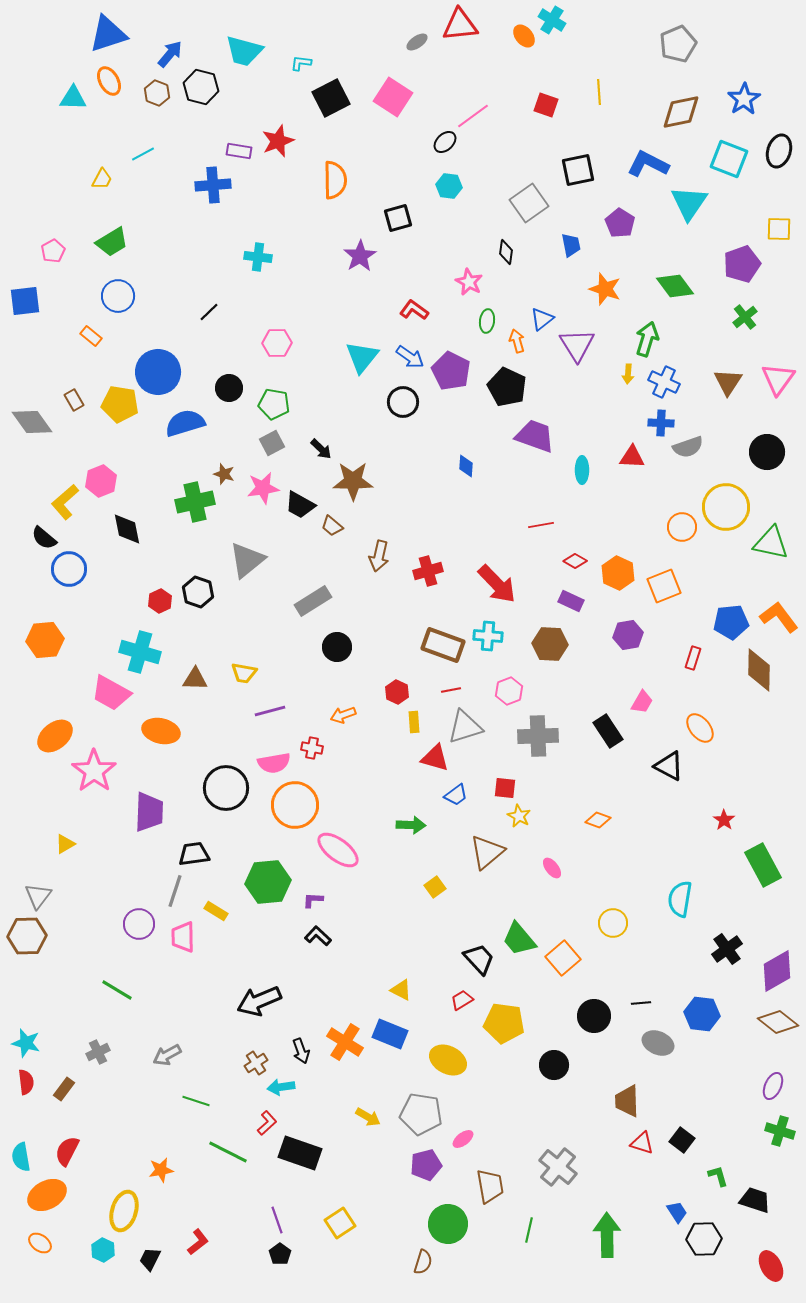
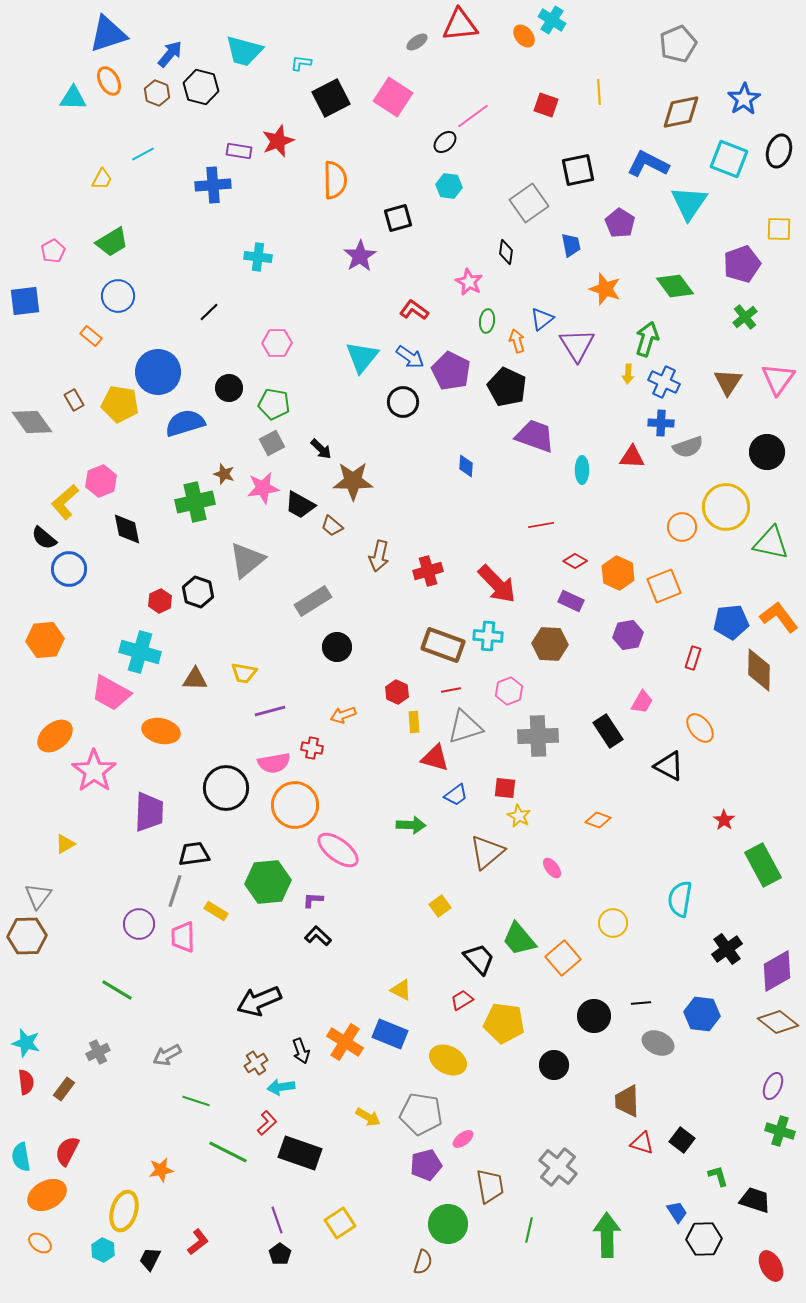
yellow square at (435, 887): moved 5 px right, 19 px down
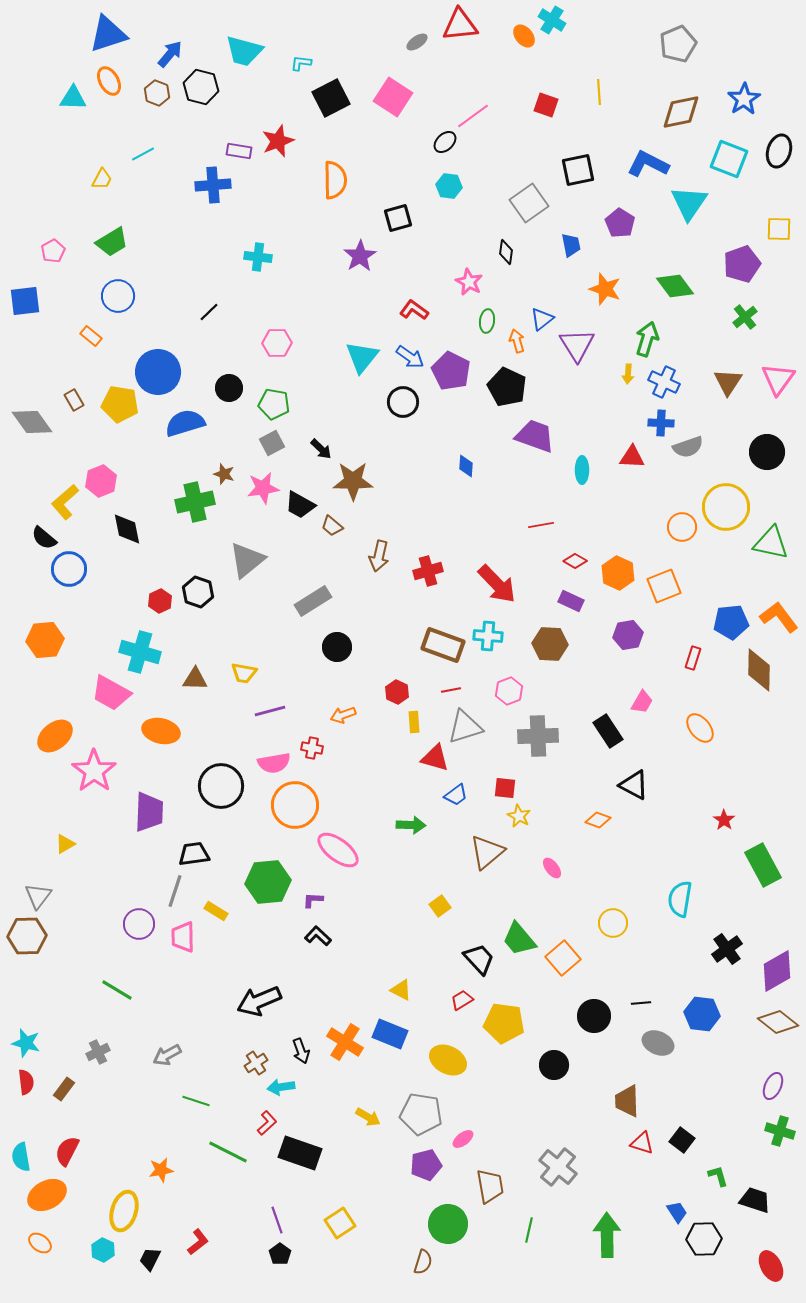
black triangle at (669, 766): moved 35 px left, 19 px down
black circle at (226, 788): moved 5 px left, 2 px up
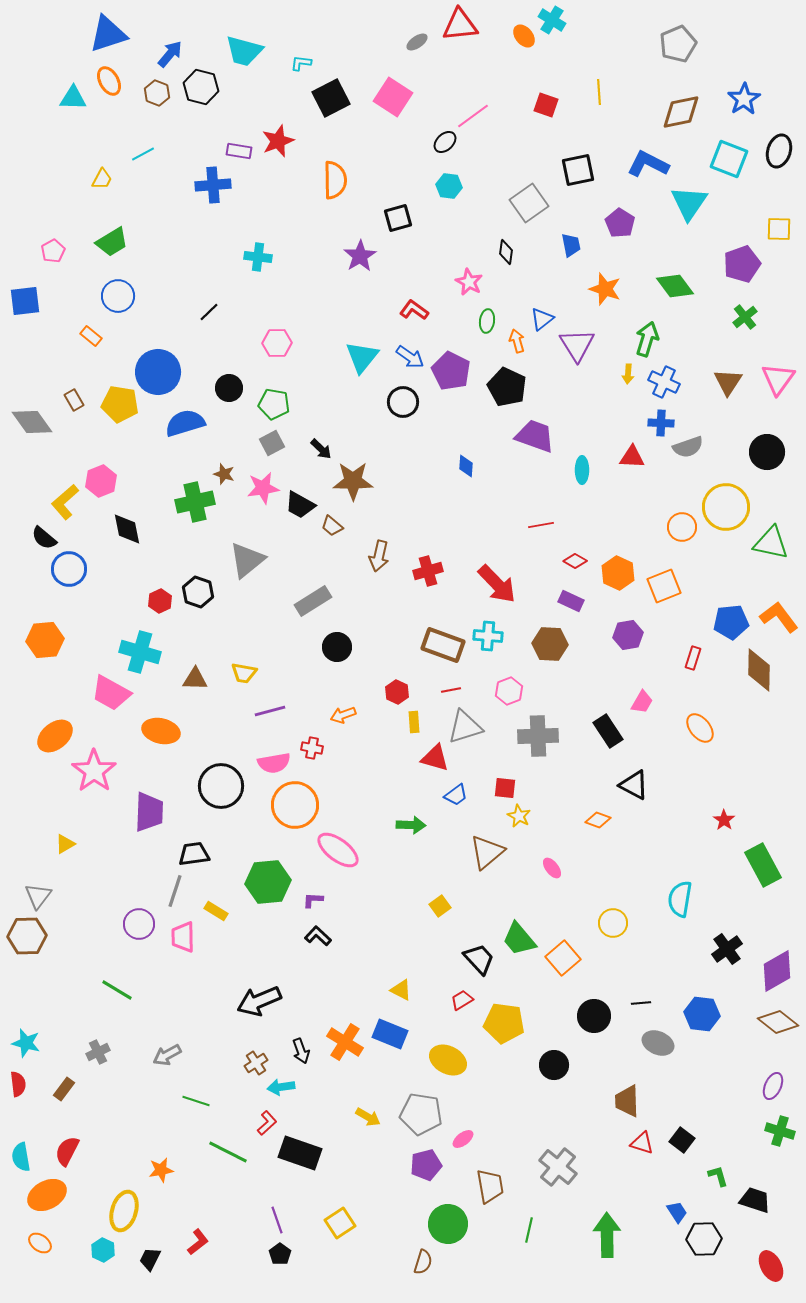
red semicircle at (26, 1082): moved 8 px left, 2 px down
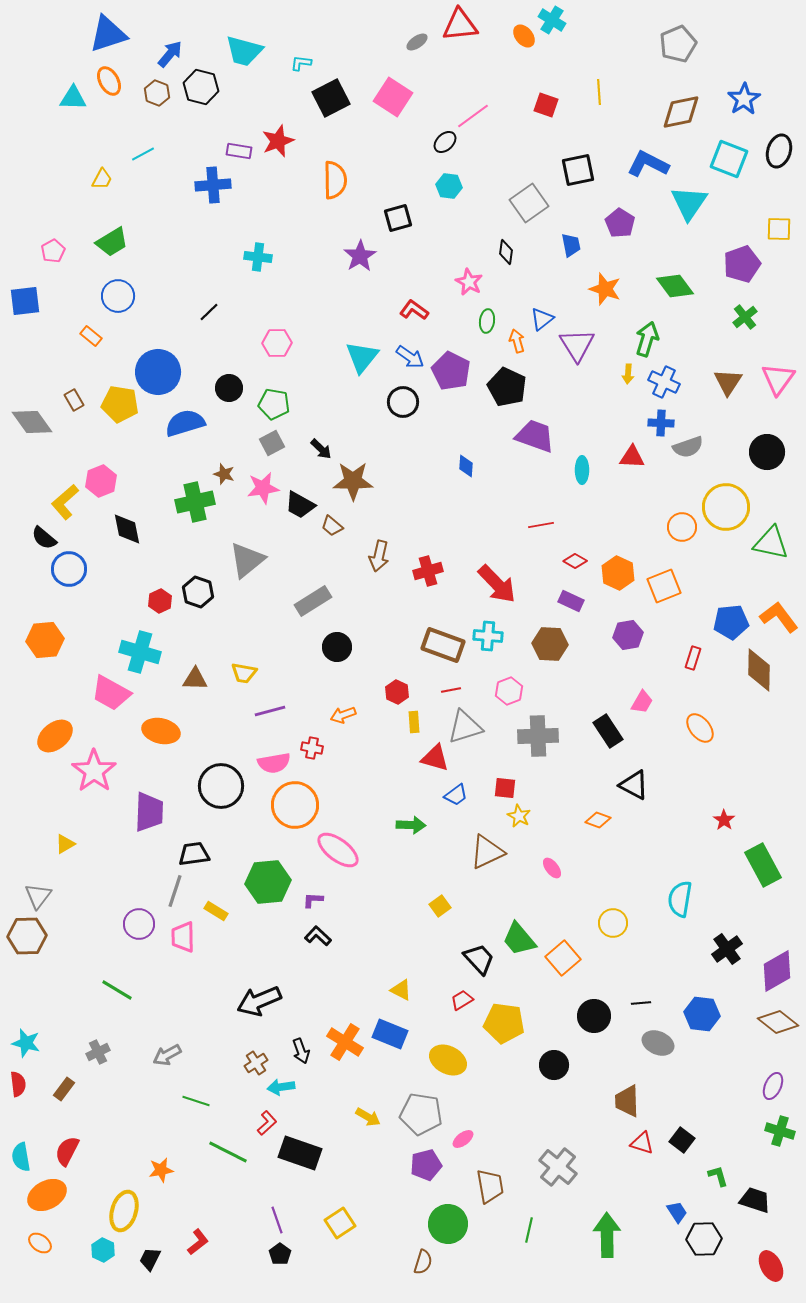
brown triangle at (487, 852): rotated 15 degrees clockwise
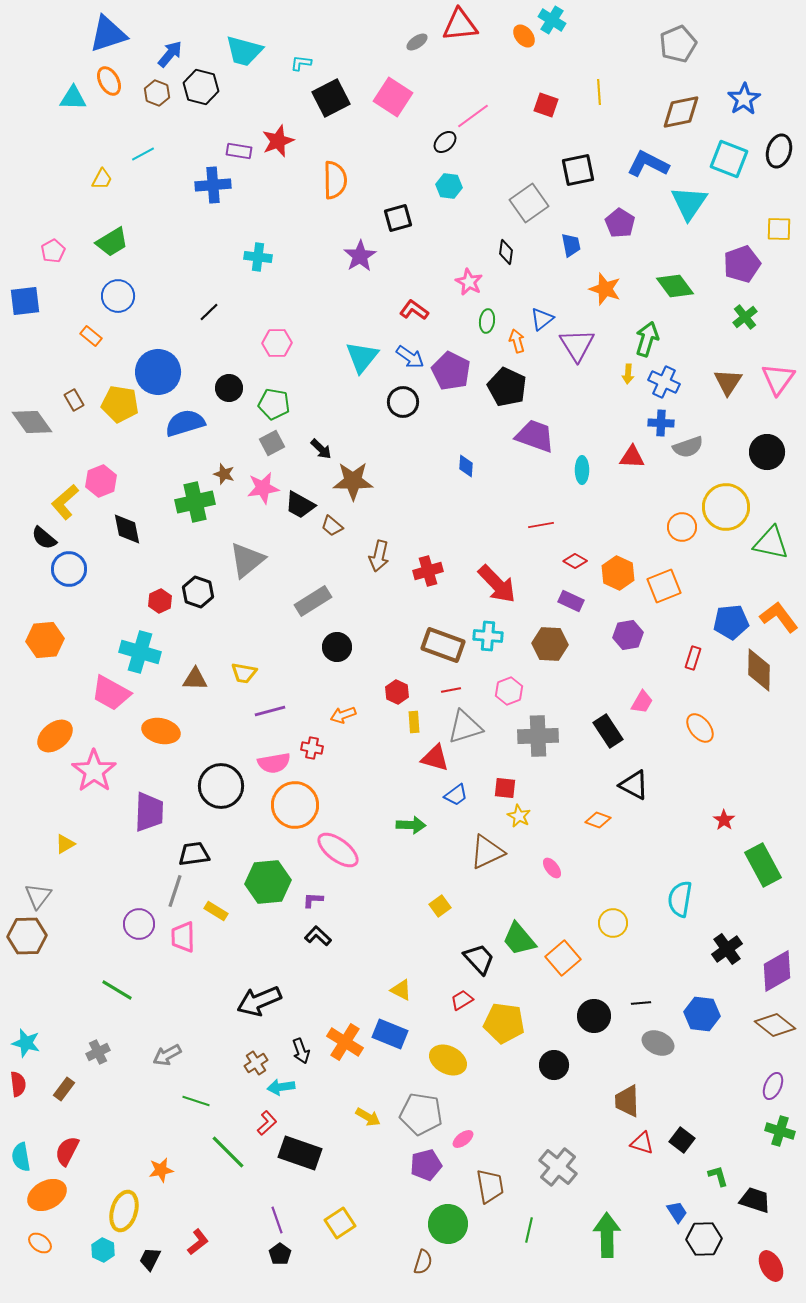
brown diamond at (778, 1022): moved 3 px left, 3 px down
green line at (228, 1152): rotated 18 degrees clockwise
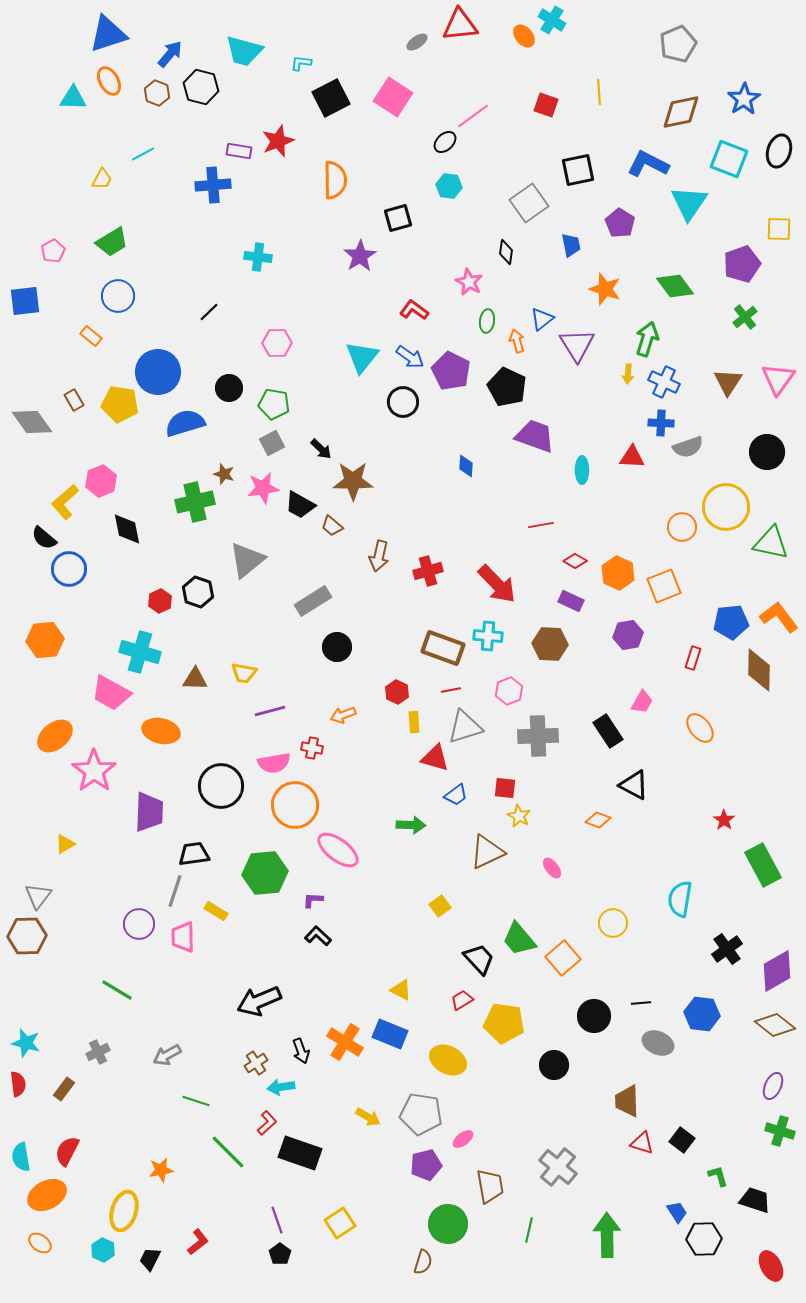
brown rectangle at (443, 645): moved 3 px down
green hexagon at (268, 882): moved 3 px left, 9 px up
